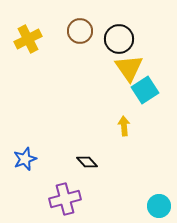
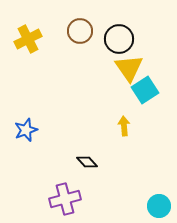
blue star: moved 1 px right, 29 px up
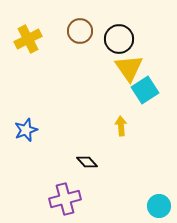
yellow arrow: moved 3 px left
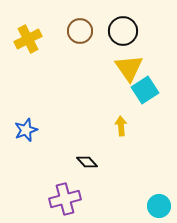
black circle: moved 4 px right, 8 px up
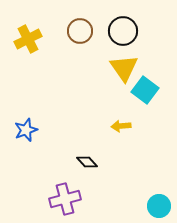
yellow triangle: moved 5 px left
cyan square: rotated 20 degrees counterclockwise
yellow arrow: rotated 90 degrees counterclockwise
